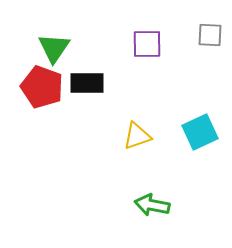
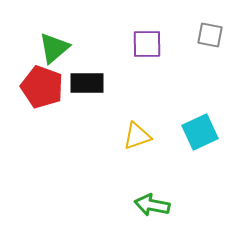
gray square: rotated 8 degrees clockwise
green triangle: rotated 16 degrees clockwise
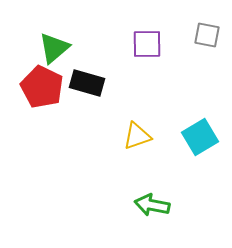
gray square: moved 3 px left
black rectangle: rotated 16 degrees clockwise
red pentagon: rotated 6 degrees clockwise
cyan square: moved 5 px down; rotated 6 degrees counterclockwise
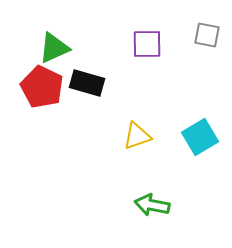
green triangle: rotated 16 degrees clockwise
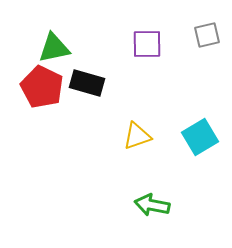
gray square: rotated 24 degrees counterclockwise
green triangle: rotated 12 degrees clockwise
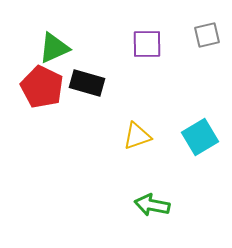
green triangle: rotated 12 degrees counterclockwise
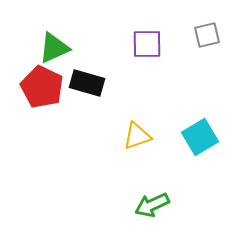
green arrow: rotated 36 degrees counterclockwise
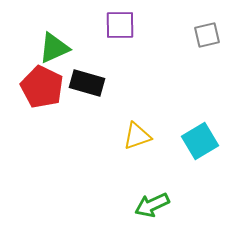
purple square: moved 27 px left, 19 px up
cyan square: moved 4 px down
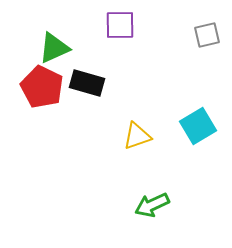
cyan square: moved 2 px left, 15 px up
